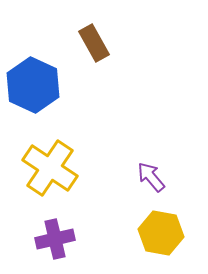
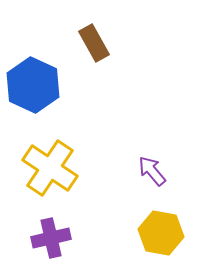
purple arrow: moved 1 px right, 6 px up
purple cross: moved 4 px left, 1 px up
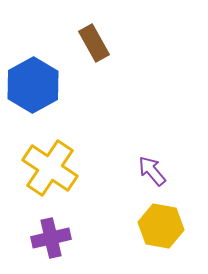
blue hexagon: rotated 6 degrees clockwise
yellow hexagon: moved 7 px up
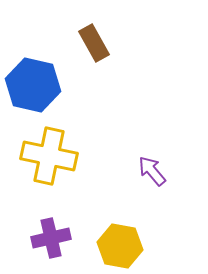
blue hexagon: rotated 18 degrees counterclockwise
yellow cross: moved 1 px left, 12 px up; rotated 22 degrees counterclockwise
yellow hexagon: moved 41 px left, 20 px down
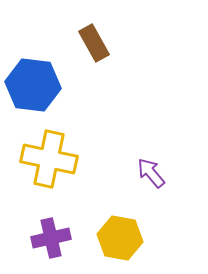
blue hexagon: rotated 6 degrees counterclockwise
yellow cross: moved 3 px down
purple arrow: moved 1 px left, 2 px down
yellow hexagon: moved 8 px up
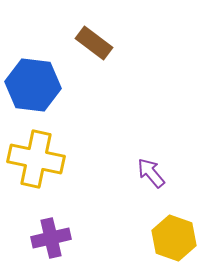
brown rectangle: rotated 24 degrees counterclockwise
yellow cross: moved 13 px left
yellow hexagon: moved 54 px right; rotated 9 degrees clockwise
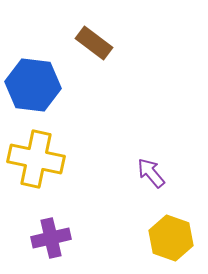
yellow hexagon: moved 3 px left
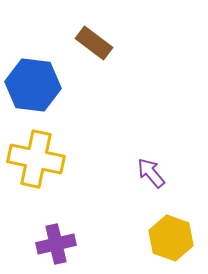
purple cross: moved 5 px right, 6 px down
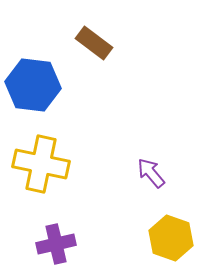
yellow cross: moved 5 px right, 5 px down
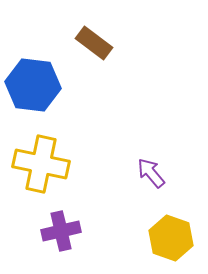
purple cross: moved 5 px right, 13 px up
